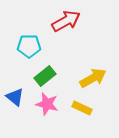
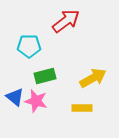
red arrow: rotated 8 degrees counterclockwise
green rectangle: rotated 25 degrees clockwise
pink star: moved 11 px left, 3 px up
yellow rectangle: rotated 24 degrees counterclockwise
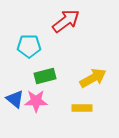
blue triangle: moved 2 px down
pink star: rotated 15 degrees counterclockwise
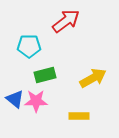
green rectangle: moved 1 px up
yellow rectangle: moved 3 px left, 8 px down
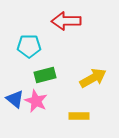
red arrow: rotated 144 degrees counterclockwise
pink star: rotated 25 degrees clockwise
